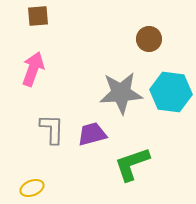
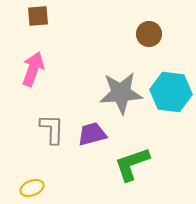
brown circle: moved 5 px up
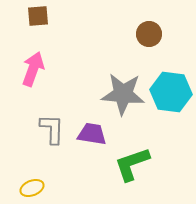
gray star: moved 2 px right, 1 px down; rotated 9 degrees clockwise
purple trapezoid: rotated 24 degrees clockwise
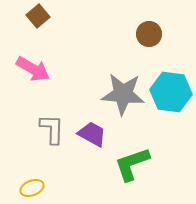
brown square: rotated 35 degrees counterclockwise
pink arrow: rotated 100 degrees clockwise
purple trapezoid: rotated 20 degrees clockwise
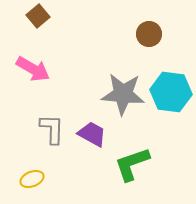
yellow ellipse: moved 9 px up
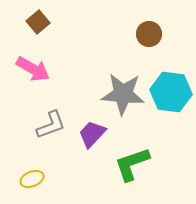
brown square: moved 6 px down
gray L-shape: moved 1 px left, 4 px up; rotated 68 degrees clockwise
purple trapezoid: rotated 76 degrees counterclockwise
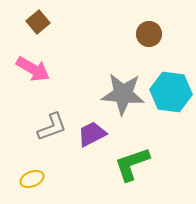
gray L-shape: moved 1 px right, 2 px down
purple trapezoid: rotated 20 degrees clockwise
